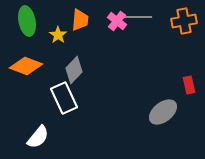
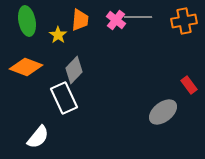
pink cross: moved 1 px left, 1 px up
orange diamond: moved 1 px down
red rectangle: rotated 24 degrees counterclockwise
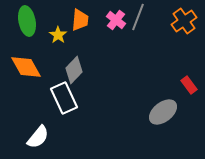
gray line: rotated 68 degrees counterclockwise
orange cross: rotated 25 degrees counterclockwise
orange diamond: rotated 40 degrees clockwise
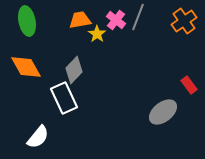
orange trapezoid: rotated 105 degrees counterclockwise
yellow star: moved 39 px right, 1 px up
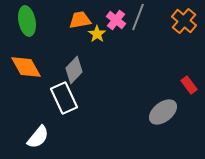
orange cross: rotated 15 degrees counterclockwise
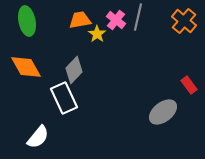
gray line: rotated 8 degrees counterclockwise
